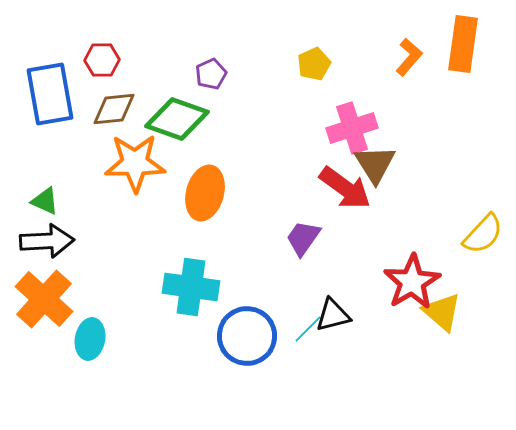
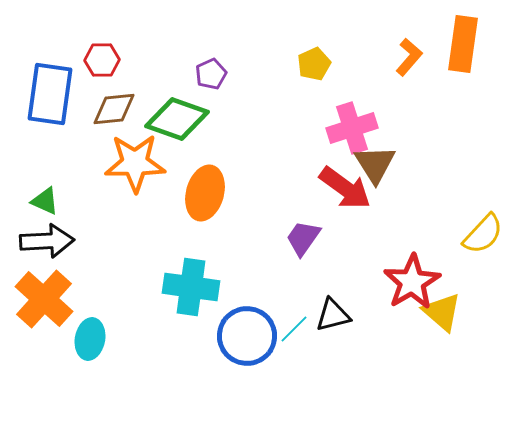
blue rectangle: rotated 18 degrees clockwise
cyan line: moved 14 px left
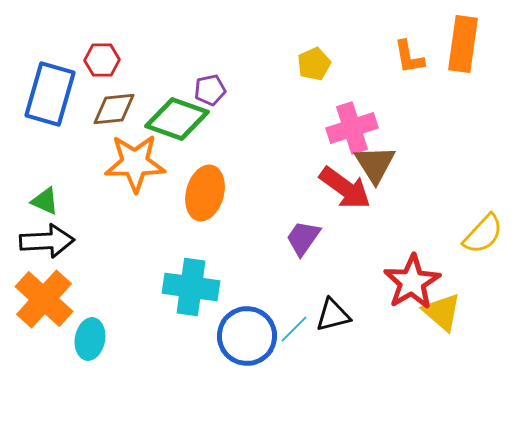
orange L-shape: rotated 129 degrees clockwise
purple pentagon: moved 1 px left, 16 px down; rotated 12 degrees clockwise
blue rectangle: rotated 8 degrees clockwise
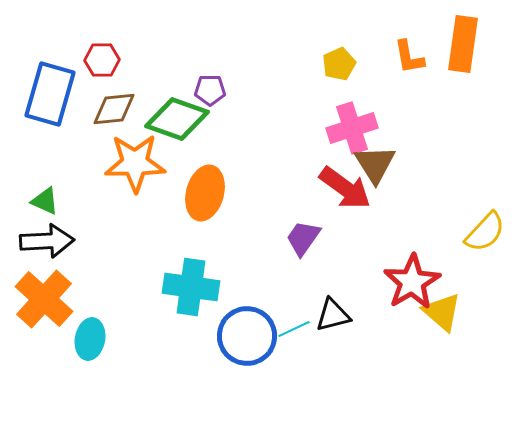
yellow pentagon: moved 25 px right
purple pentagon: rotated 12 degrees clockwise
yellow semicircle: moved 2 px right, 2 px up
cyan line: rotated 20 degrees clockwise
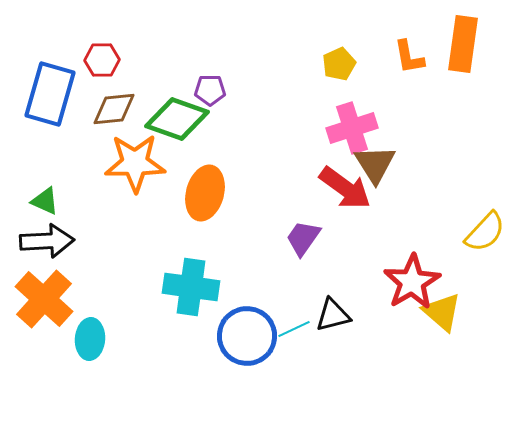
cyan ellipse: rotated 6 degrees counterclockwise
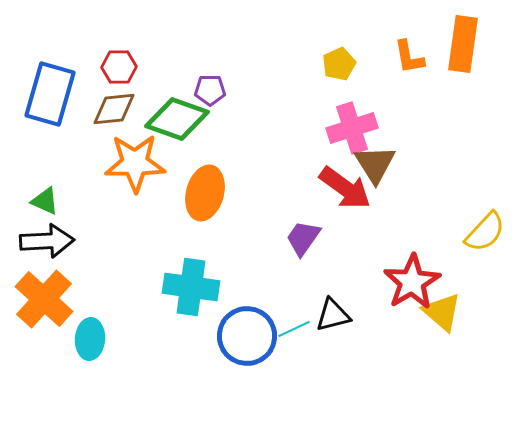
red hexagon: moved 17 px right, 7 px down
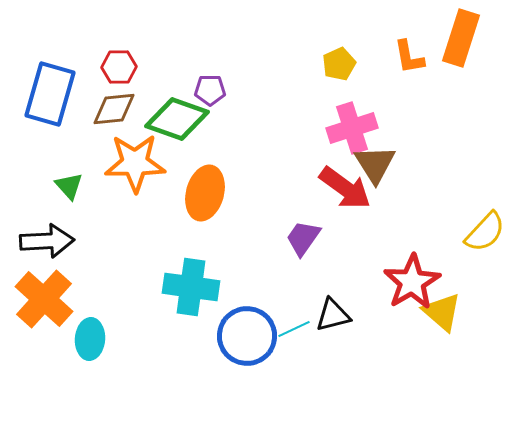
orange rectangle: moved 2 px left, 6 px up; rotated 10 degrees clockwise
green triangle: moved 24 px right, 15 px up; rotated 24 degrees clockwise
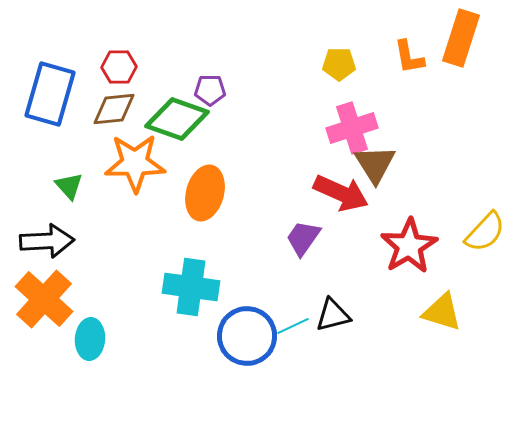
yellow pentagon: rotated 24 degrees clockwise
red arrow: moved 4 px left, 5 px down; rotated 12 degrees counterclockwise
red star: moved 3 px left, 36 px up
yellow triangle: rotated 24 degrees counterclockwise
cyan line: moved 1 px left, 3 px up
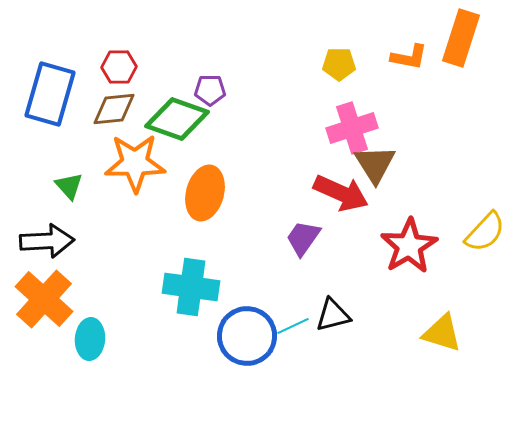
orange L-shape: rotated 69 degrees counterclockwise
yellow triangle: moved 21 px down
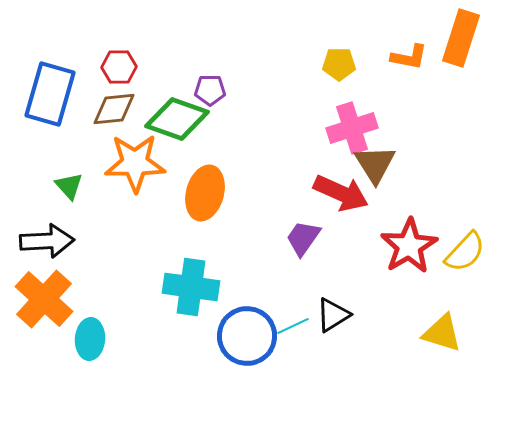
yellow semicircle: moved 20 px left, 20 px down
black triangle: rotated 18 degrees counterclockwise
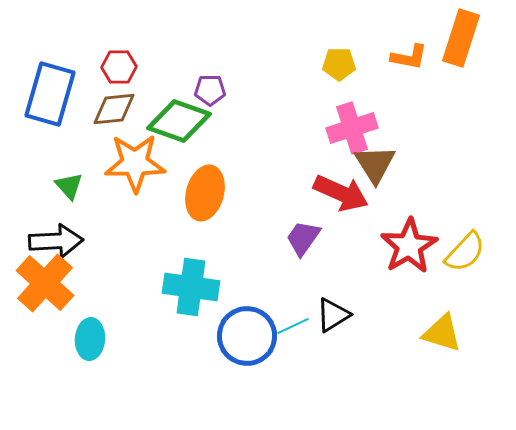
green diamond: moved 2 px right, 2 px down
black arrow: moved 9 px right
orange cross: moved 1 px right, 16 px up
